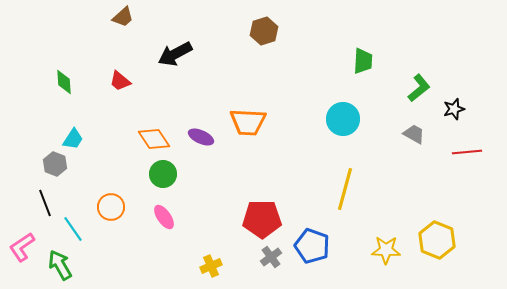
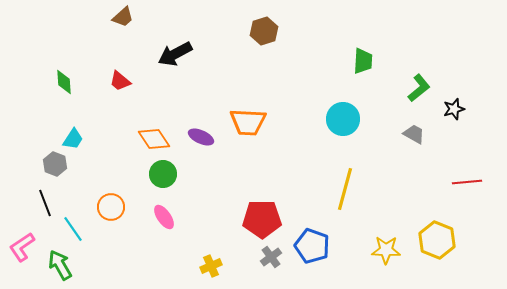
red line: moved 30 px down
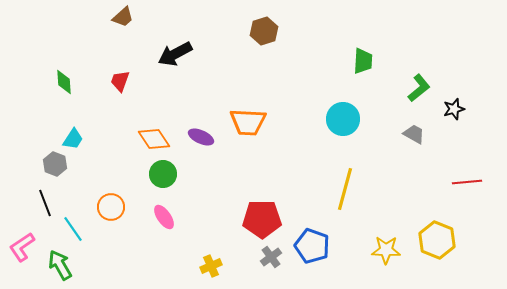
red trapezoid: rotated 70 degrees clockwise
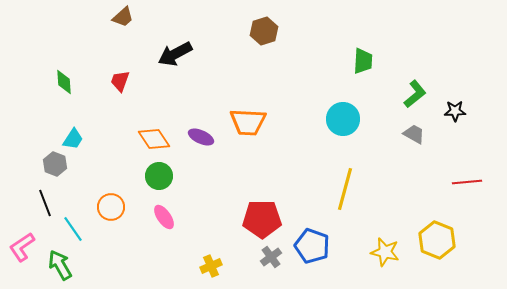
green L-shape: moved 4 px left, 6 px down
black star: moved 1 px right, 2 px down; rotated 15 degrees clockwise
green circle: moved 4 px left, 2 px down
yellow star: moved 1 px left, 2 px down; rotated 12 degrees clockwise
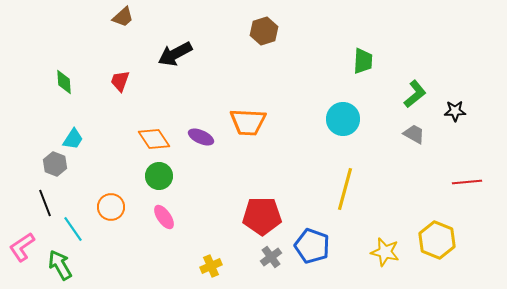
red pentagon: moved 3 px up
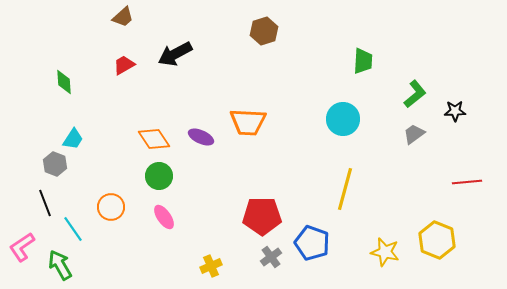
red trapezoid: moved 4 px right, 16 px up; rotated 40 degrees clockwise
gray trapezoid: rotated 65 degrees counterclockwise
blue pentagon: moved 3 px up
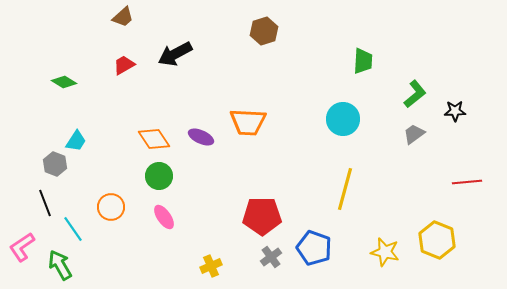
green diamond: rotated 55 degrees counterclockwise
cyan trapezoid: moved 3 px right, 2 px down
blue pentagon: moved 2 px right, 5 px down
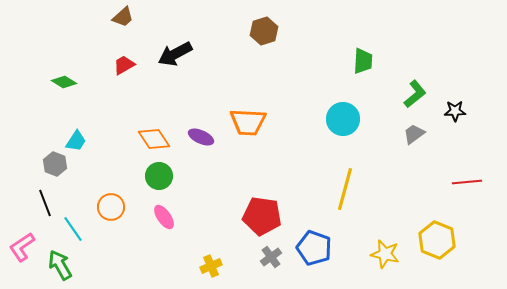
red pentagon: rotated 9 degrees clockwise
yellow star: moved 2 px down
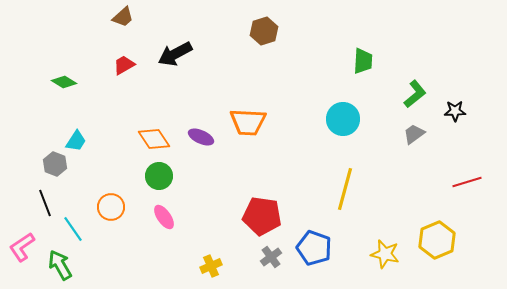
red line: rotated 12 degrees counterclockwise
yellow hexagon: rotated 15 degrees clockwise
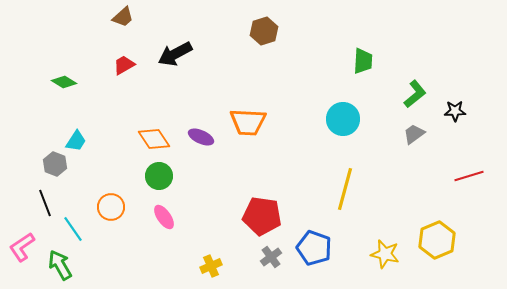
red line: moved 2 px right, 6 px up
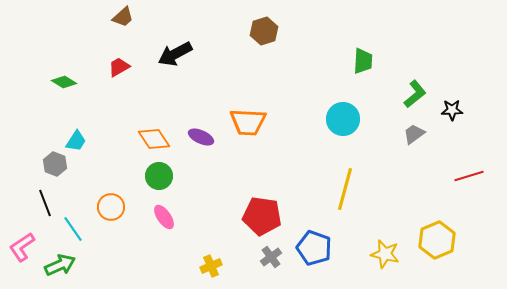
red trapezoid: moved 5 px left, 2 px down
black star: moved 3 px left, 1 px up
green arrow: rotated 96 degrees clockwise
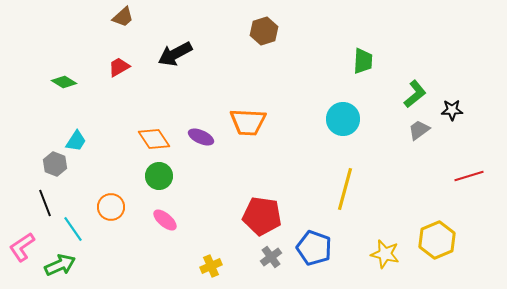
gray trapezoid: moved 5 px right, 4 px up
pink ellipse: moved 1 px right, 3 px down; rotated 15 degrees counterclockwise
